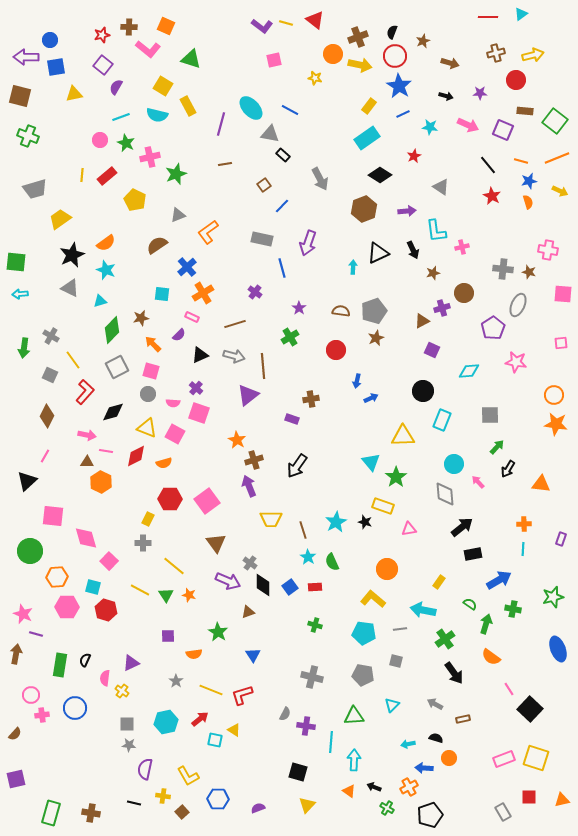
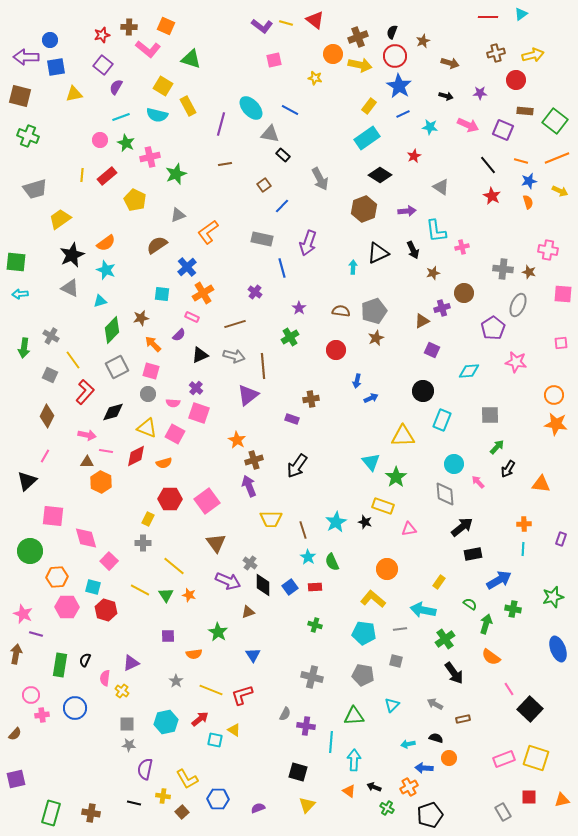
yellow L-shape at (188, 776): moved 1 px left, 3 px down
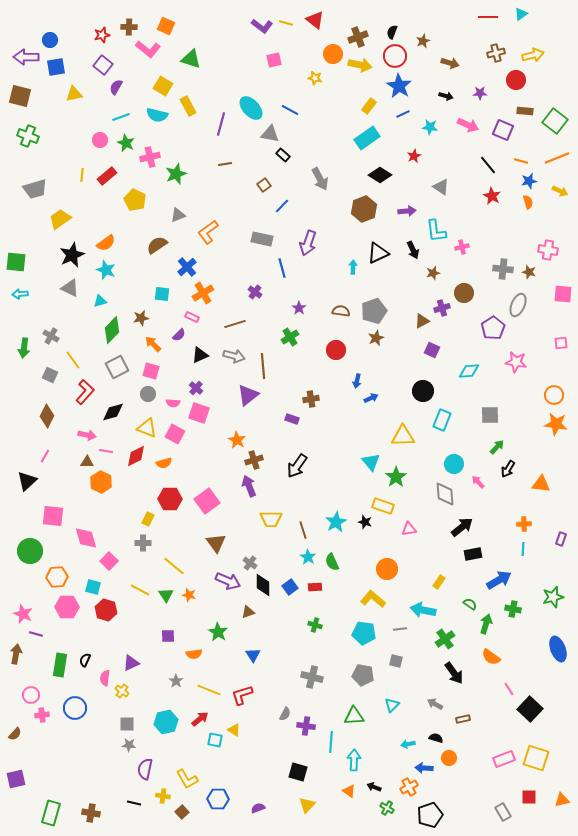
yellow line at (211, 690): moved 2 px left
